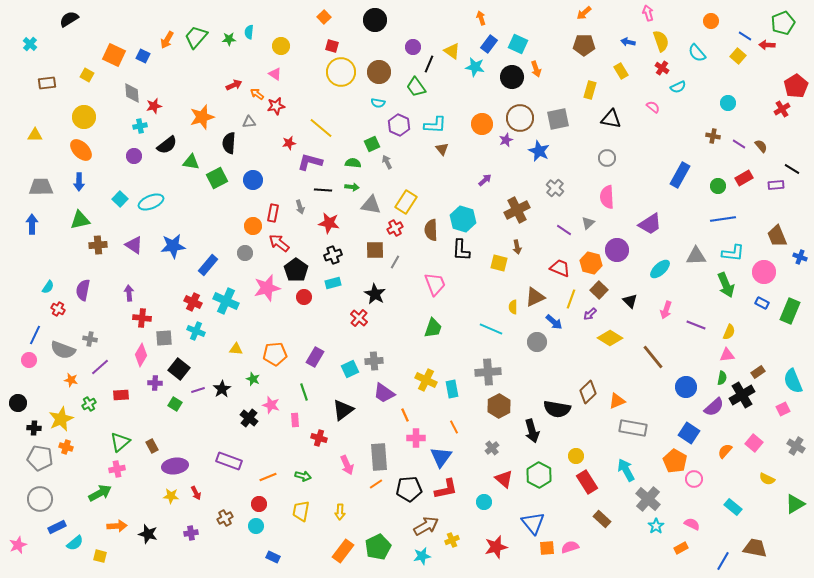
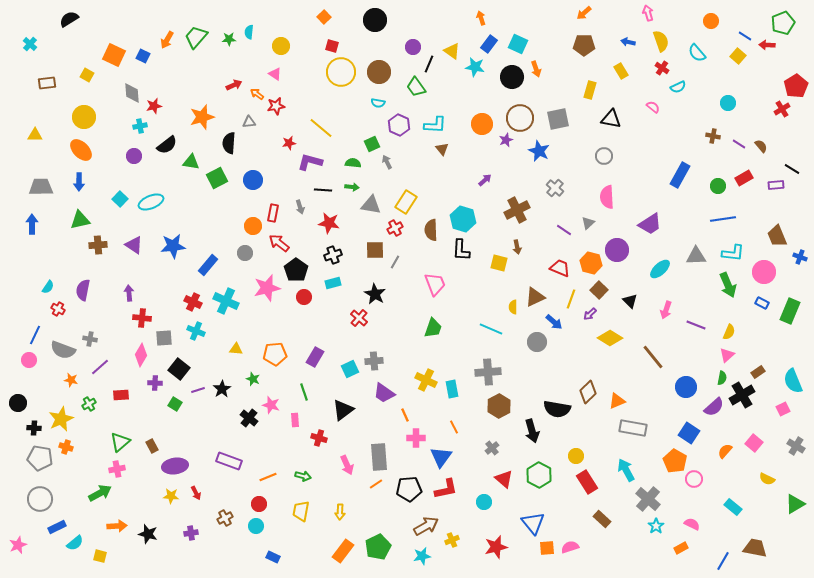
gray circle at (607, 158): moved 3 px left, 2 px up
green arrow at (726, 285): moved 2 px right
pink triangle at (727, 355): rotated 35 degrees counterclockwise
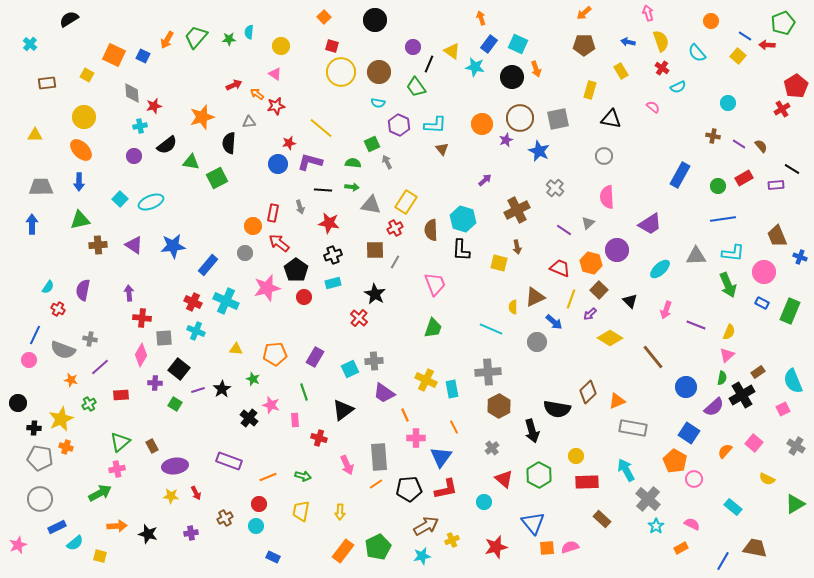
blue circle at (253, 180): moved 25 px right, 16 px up
red rectangle at (587, 482): rotated 60 degrees counterclockwise
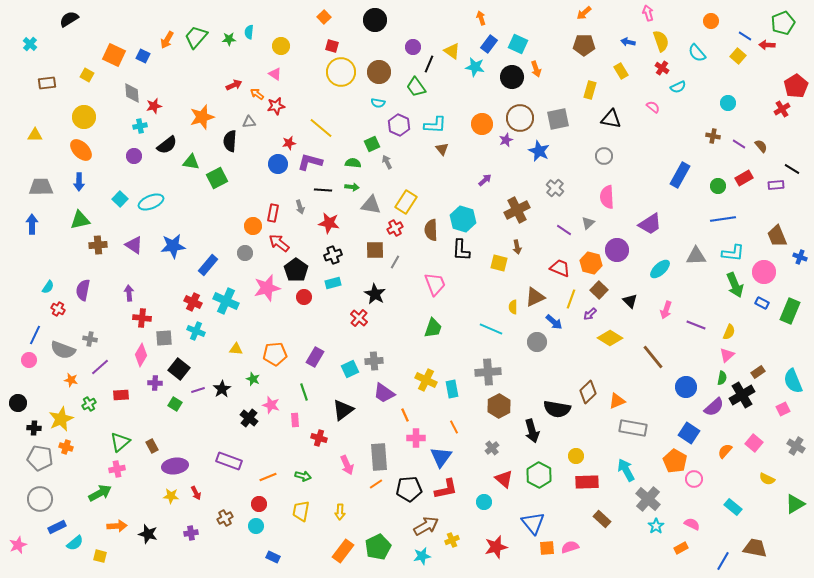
black semicircle at (229, 143): moved 1 px right, 2 px up
green arrow at (728, 285): moved 7 px right
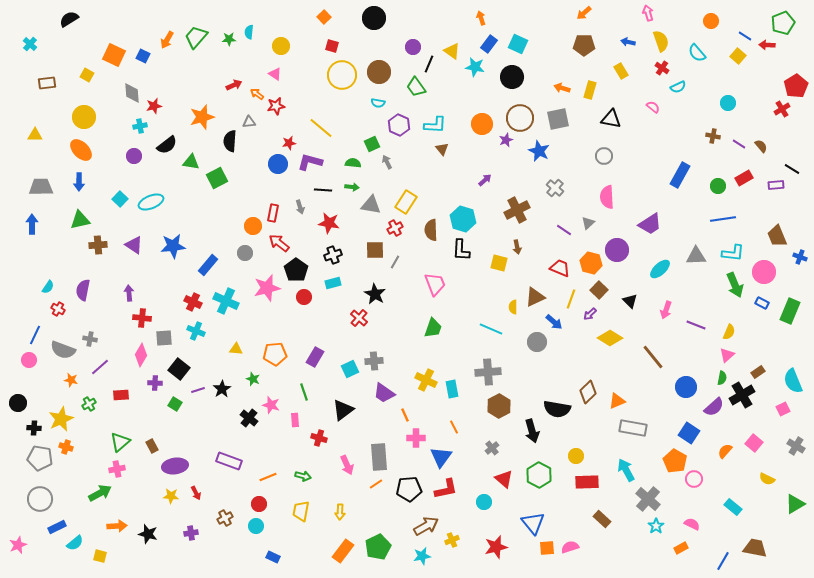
black circle at (375, 20): moved 1 px left, 2 px up
orange arrow at (536, 69): moved 26 px right, 19 px down; rotated 126 degrees clockwise
yellow circle at (341, 72): moved 1 px right, 3 px down
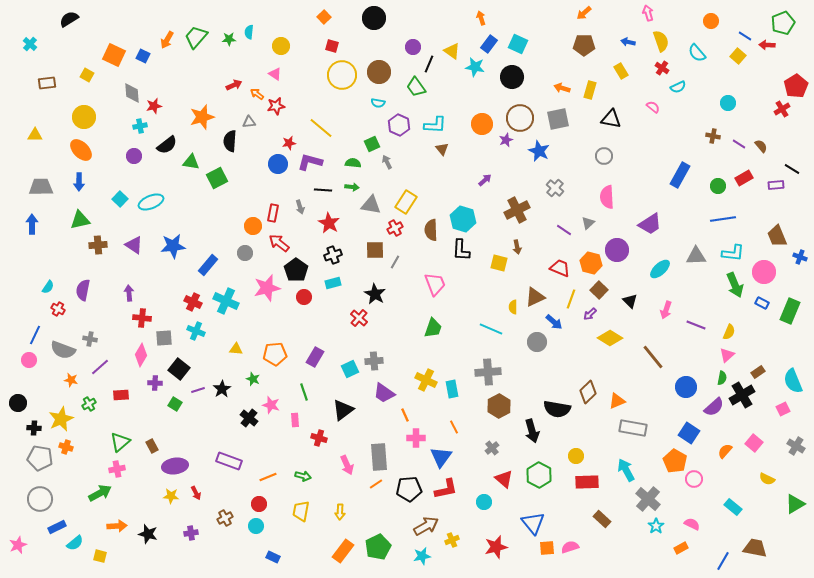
red star at (329, 223): rotated 20 degrees clockwise
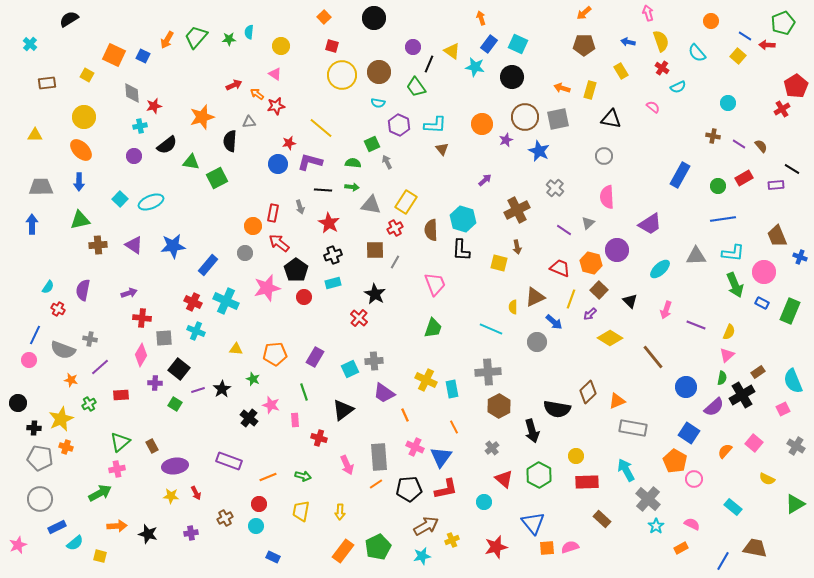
brown circle at (520, 118): moved 5 px right, 1 px up
purple arrow at (129, 293): rotated 77 degrees clockwise
pink cross at (416, 438): moved 1 px left, 9 px down; rotated 24 degrees clockwise
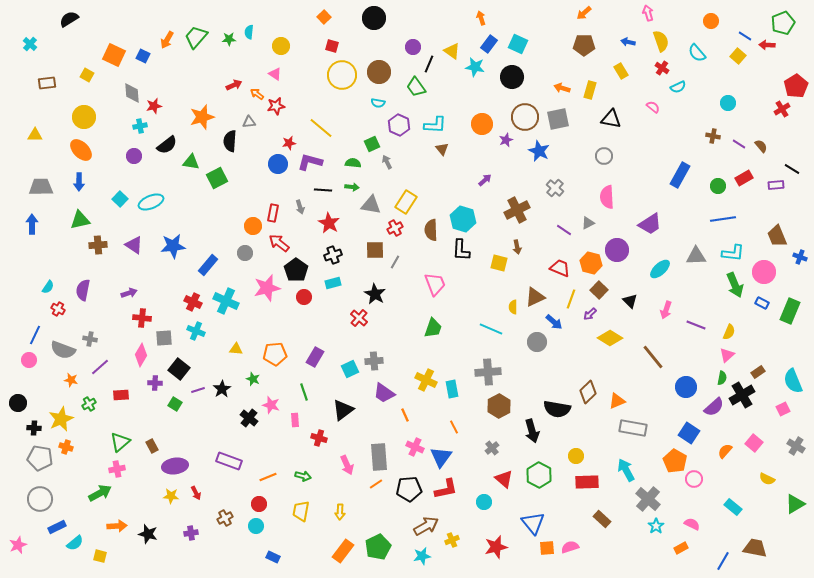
gray triangle at (588, 223): rotated 16 degrees clockwise
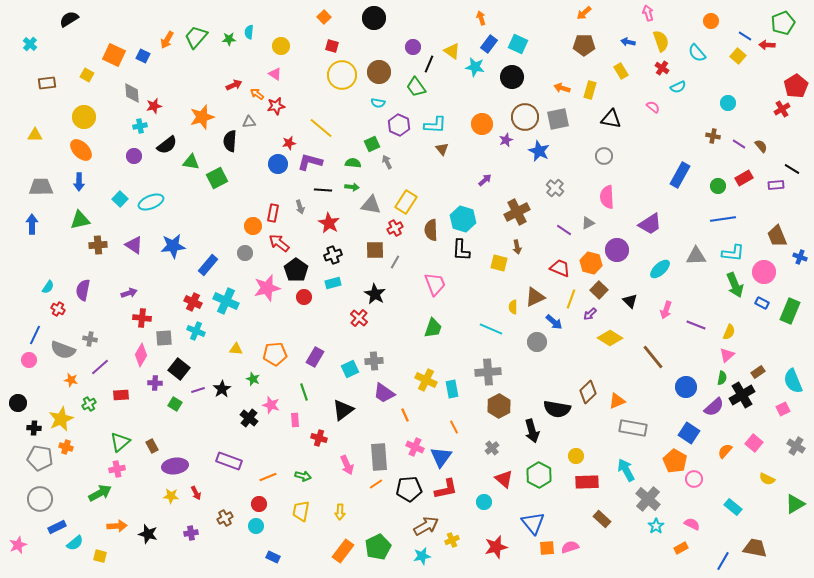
brown cross at (517, 210): moved 2 px down
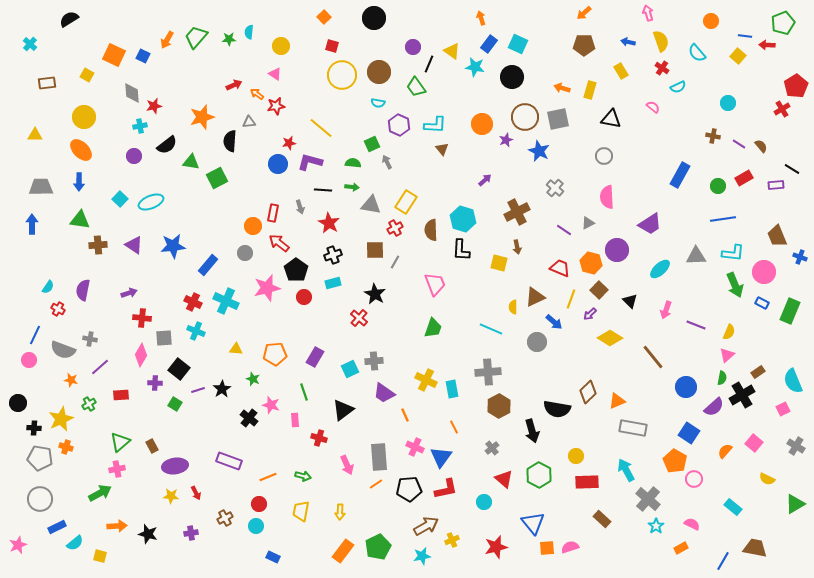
blue line at (745, 36): rotated 24 degrees counterclockwise
green triangle at (80, 220): rotated 20 degrees clockwise
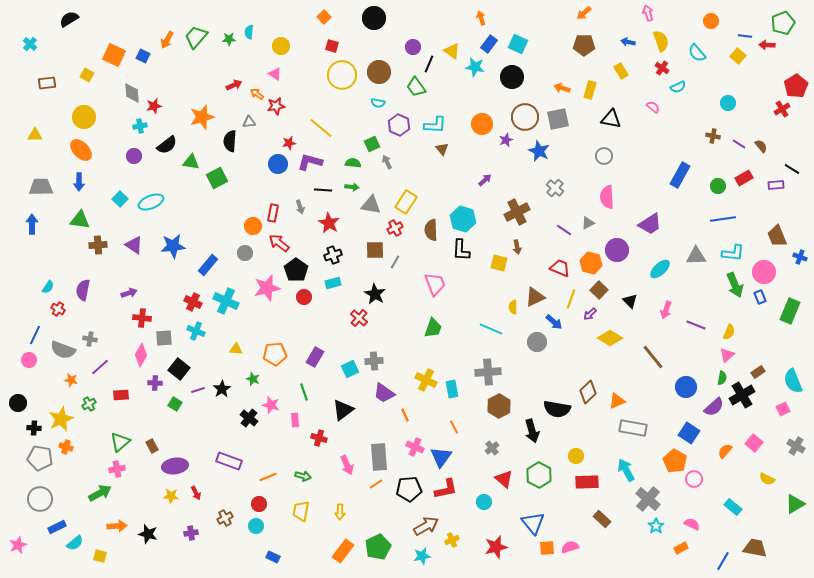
blue rectangle at (762, 303): moved 2 px left, 6 px up; rotated 40 degrees clockwise
